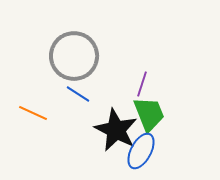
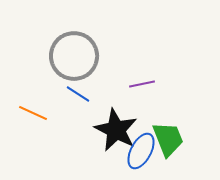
purple line: rotated 60 degrees clockwise
green trapezoid: moved 19 px right, 25 px down
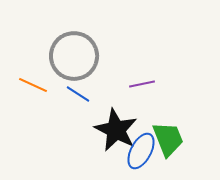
orange line: moved 28 px up
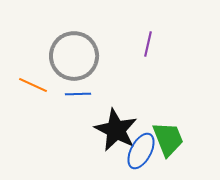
purple line: moved 6 px right, 40 px up; rotated 65 degrees counterclockwise
blue line: rotated 35 degrees counterclockwise
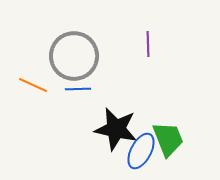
purple line: rotated 15 degrees counterclockwise
blue line: moved 5 px up
black star: moved 1 px up; rotated 15 degrees counterclockwise
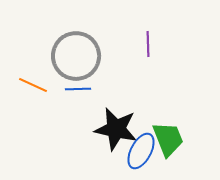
gray circle: moved 2 px right
